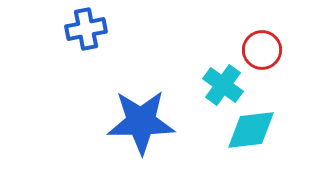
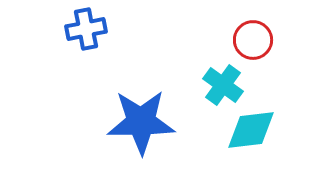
red circle: moved 9 px left, 10 px up
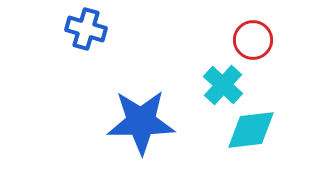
blue cross: rotated 27 degrees clockwise
cyan cross: rotated 6 degrees clockwise
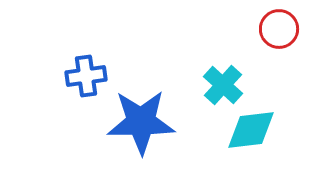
blue cross: moved 47 px down; rotated 24 degrees counterclockwise
red circle: moved 26 px right, 11 px up
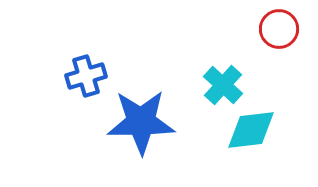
blue cross: rotated 9 degrees counterclockwise
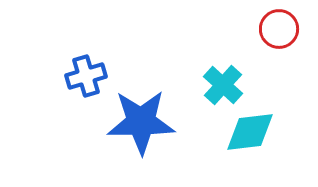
cyan diamond: moved 1 px left, 2 px down
